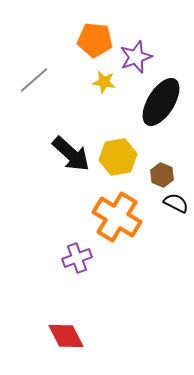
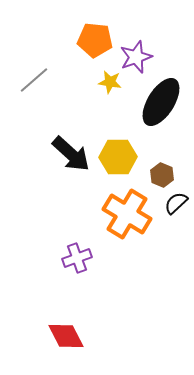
yellow star: moved 6 px right
yellow hexagon: rotated 9 degrees clockwise
black semicircle: rotated 70 degrees counterclockwise
orange cross: moved 10 px right, 3 px up
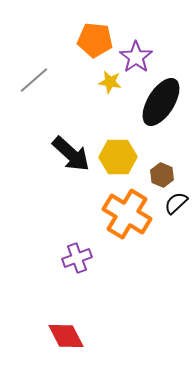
purple star: rotated 16 degrees counterclockwise
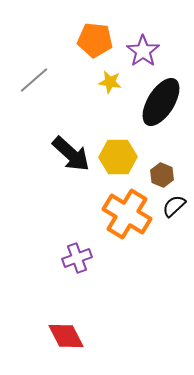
purple star: moved 7 px right, 6 px up
black semicircle: moved 2 px left, 3 px down
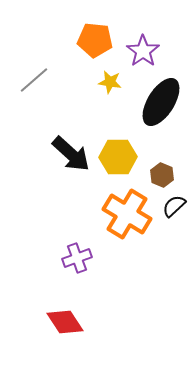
red diamond: moved 1 px left, 14 px up; rotated 6 degrees counterclockwise
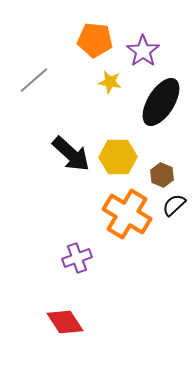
black semicircle: moved 1 px up
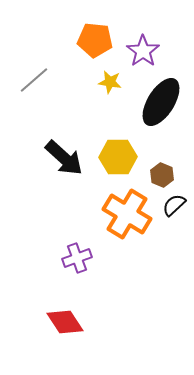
black arrow: moved 7 px left, 4 px down
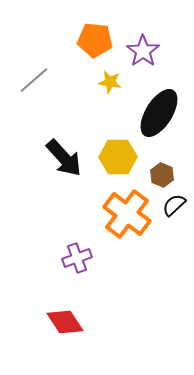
black ellipse: moved 2 px left, 11 px down
black arrow: rotated 6 degrees clockwise
orange cross: rotated 6 degrees clockwise
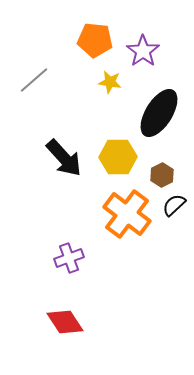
brown hexagon: rotated 10 degrees clockwise
purple cross: moved 8 px left
